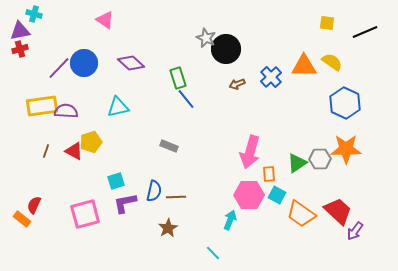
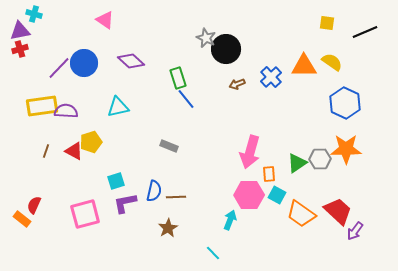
purple diamond at (131, 63): moved 2 px up
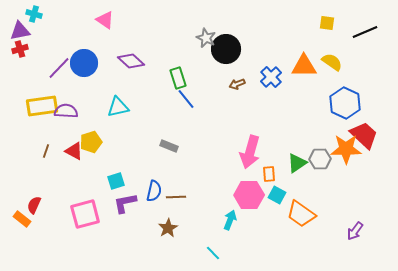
red trapezoid at (338, 211): moved 26 px right, 76 px up
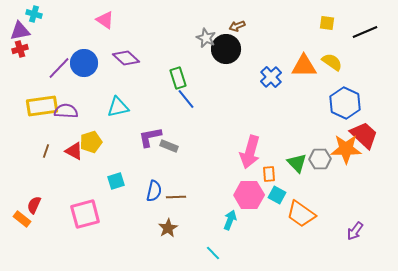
purple diamond at (131, 61): moved 5 px left, 3 px up
brown arrow at (237, 84): moved 58 px up
green triangle at (297, 163): rotated 40 degrees counterclockwise
purple L-shape at (125, 203): moved 25 px right, 66 px up
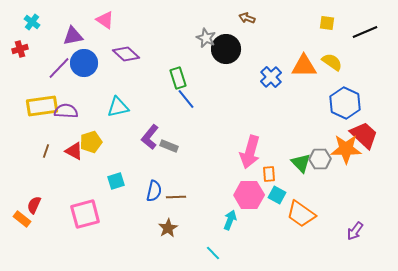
cyan cross at (34, 14): moved 2 px left, 8 px down; rotated 21 degrees clockwise
brown arrow at (237, 26): moved 10 px right, 8 px up; rotated 42 degrees clockwise
purple triangle at (20, 31): moved 53 px right, 5 px down
purple diamond at (126, 58): moved 4 px up
purple L-shape at (150, 137): rotated 40 degrees counterclockwise
green triangle at (297, 163): moved 4 px right
